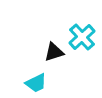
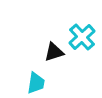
cyan trapezoid: rotated 55 degrees counterclockwise
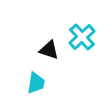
black triangle: moved 5 px left, 2 px up; rotated 35 degrees clockwise
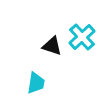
black triangle: moved 3 px right, 4 px up
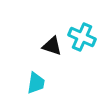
cyan cross: rotated 24 degrees counterclockwise
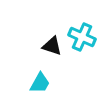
cyan trapezoid: moved 4 px right; rotated 20 degrees clockwise
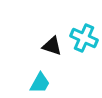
cyan cross: moved 2 px right, 1 px down
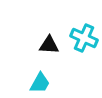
black triangle: moved 3 px left, 1 px up; rotated 15 degrees counterclockwise
